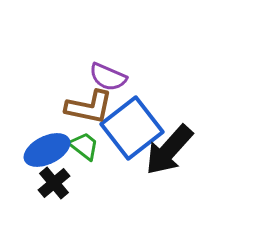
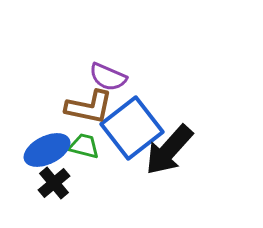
green trapezoid: rotated 24 degrees counterclockwise
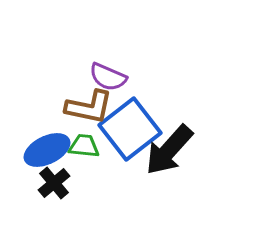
blue square: moved 2 px left, 1 px down
green trapezoid: rotated 8 degrees counterclockwise
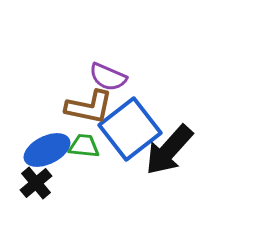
black cross: moved 18 px left
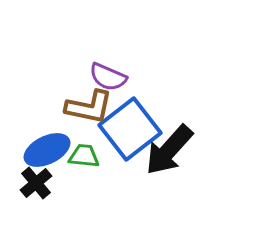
green trapezoid: moved 10 px down
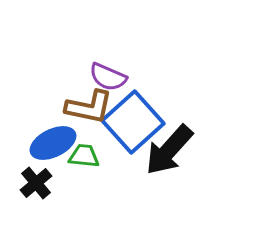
blue square: moved 3 px right, 7 px up; rotated 4 degrees counterclockwise
blue ellipse: moved 6 px right, 7 px up
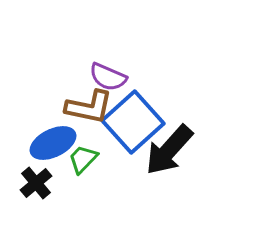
green trapezoid: moved 1 px left, 3 px down; rotated 52 degrees counterclockwise
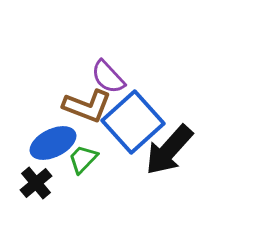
purple semicircle: rotated 24 degrees clockwise
brown L-shape: moved 2 px left, 1 px up; rotated 9 degrees clockwise
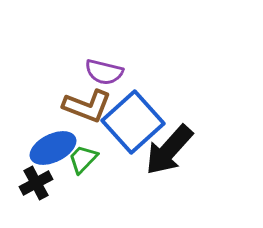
purple semicircle: moved 4 px left, 5 px up; rotated 33 degrees counterclockwise
blue ellipse: moved 5 px down
black cross: rotated 12 degrees clockwise
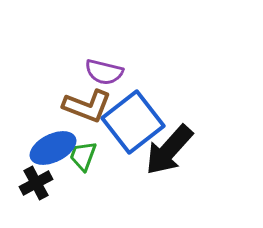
blue square: rotated 4 degrees clockwise
green trapezoid: moved 3 px up; rotated 24 degrees counterclockwise
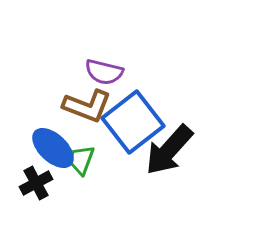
blue ellipse: rotated 69 degrees clockwise
green trapezoid: moved 2 px left, 4 px down
